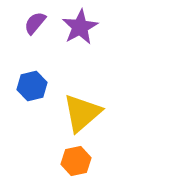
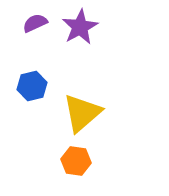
purple semicircle: rotated 25 degrees clockwise
orange hexagon: rotated 20 degrees clockwise
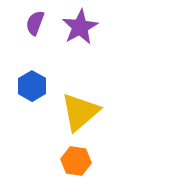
purple semicircle: rotated 45 degrees counterclockwise
blue hexagon: rotated 16 degrees counterclockwise
yellow triangle: moved 2 px left, 1 px up
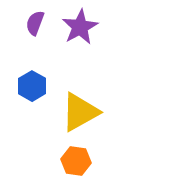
yellow triangle: rotated 12 degrees clockwise
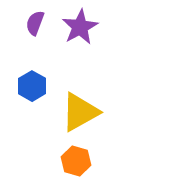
orange hexagon: rotated 8 degrees clockwise
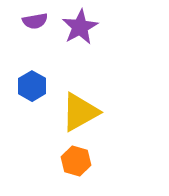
purple semicircle: moved 2 px up; rotated 120 degrees counterclockwise
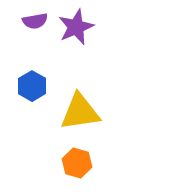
purple star: moved 4 px left; rotated 6 degrees clockwise
yellow triangle: rotated 21 degrees clockwise
orange hexagon: moved 1 px right, 2 px down
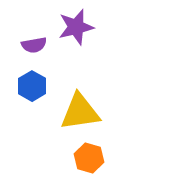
purple semicircle: moved 1 px left, 24 px down
purple star: rotated 9 degrees clockwise
orange hexagon: moved 12 px right, 5 px up
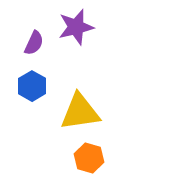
purple semicircle: moved 2 px up; rotated 55 degrees counterclockwise
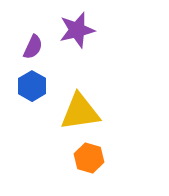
purple star: moved 1 px right, 3 px down
purple semicircle: moved 1 px left, 4 px down
